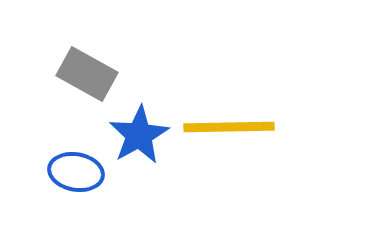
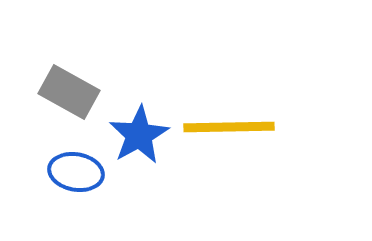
gray rectangle: moved 18 px left, 18 px down
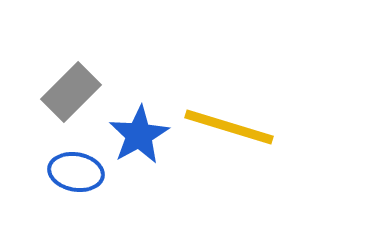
gray rectangle: moved 2 px right; rotated 74 degrees counterclockwise
yellow line: rotated 18 degrees clockwise
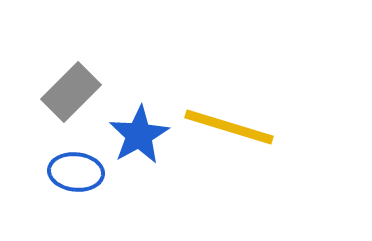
blue ellipse: rotated 4 degrees counterclockwise
